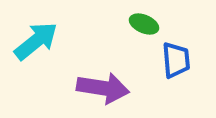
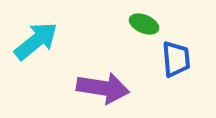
blue trapezoid: moved 1 px up
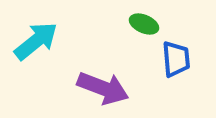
purple arrow: rotated 12 degrees clockwise
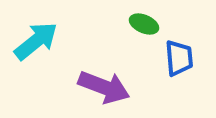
blue trapezoid: moved 3 px right, 1 px up
purple arrow: moved 1 px right, 1 px up
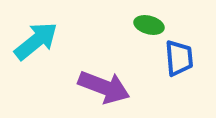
green ellipse: moved 5 px right, 1 px down; rotated 8 degrees counterclockwise
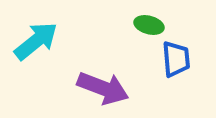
blue trapezoid: moved 3 px left, 1 px down
purple arrow: moved 1 px left, 1 px down
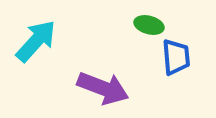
cyan arrow: rotated 9 degrees counterclockwise
blue trapezoid: moved 2 px up
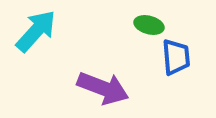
cyan arrow: moved 10 px up
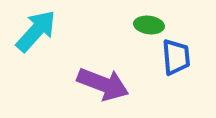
green ellipse: rotated 8 degrees counterclockwise
purple arrow: moved 4 px up
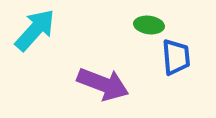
cyan arrow: moved 1 px left, 1 px up
